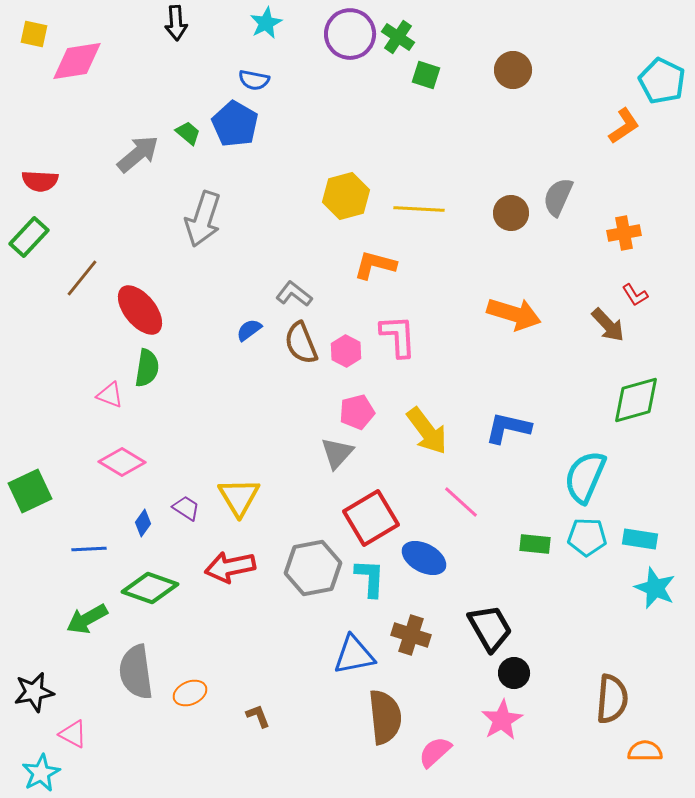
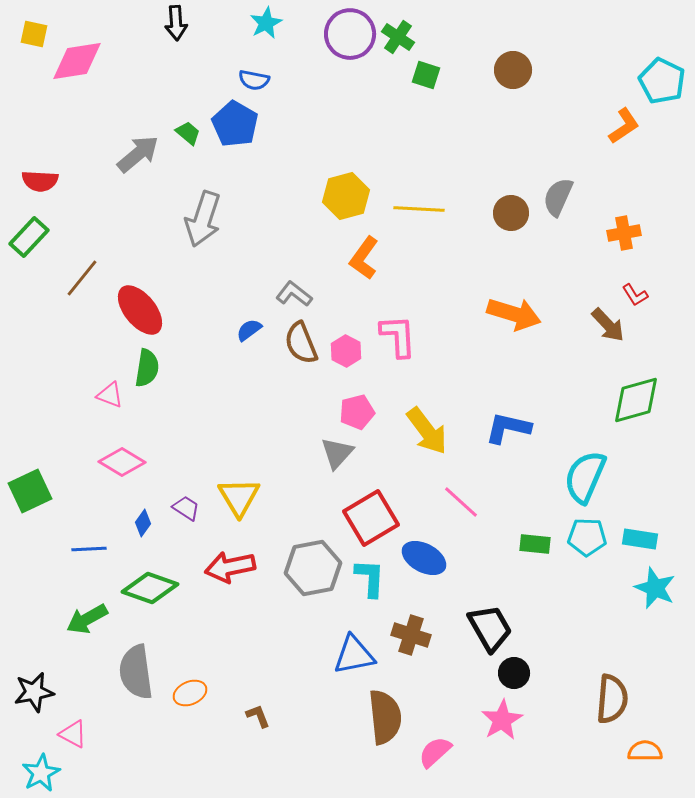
orange L-shape at (375, 265): moved 11 px left, 7 px up; rotated 69 degrees counterclockwise
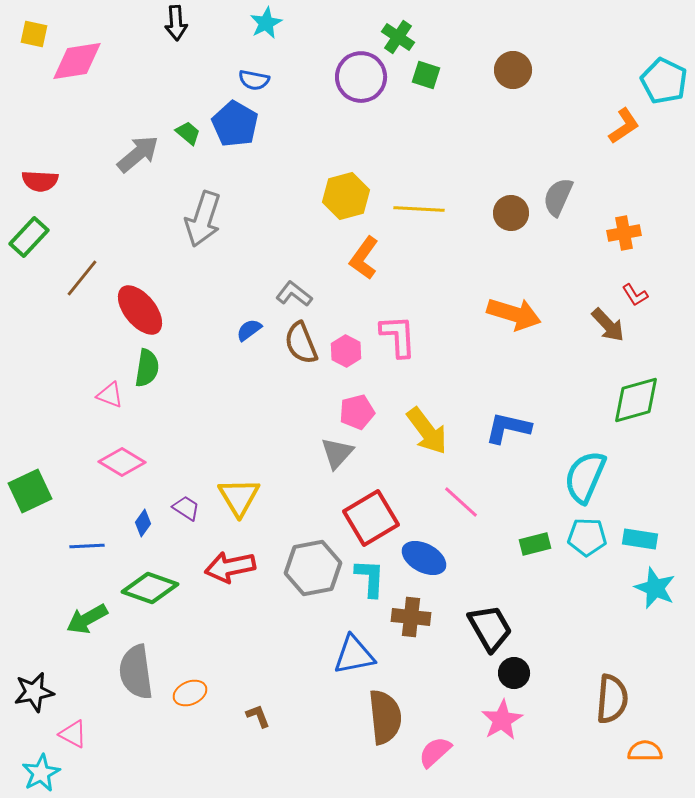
purple circle at (350, 34): moved 11 px right, 43 px down
cyan pentagon at (662, 81): moved 2 px right
green rectangle at (535, 544): rotated 20 degrees counterclockwise
blue line at (89, 549): moved 2 px left, 3 px up
brown cross at (411, 635): moved 18 px up; rotated 12 degrees counterclockwise
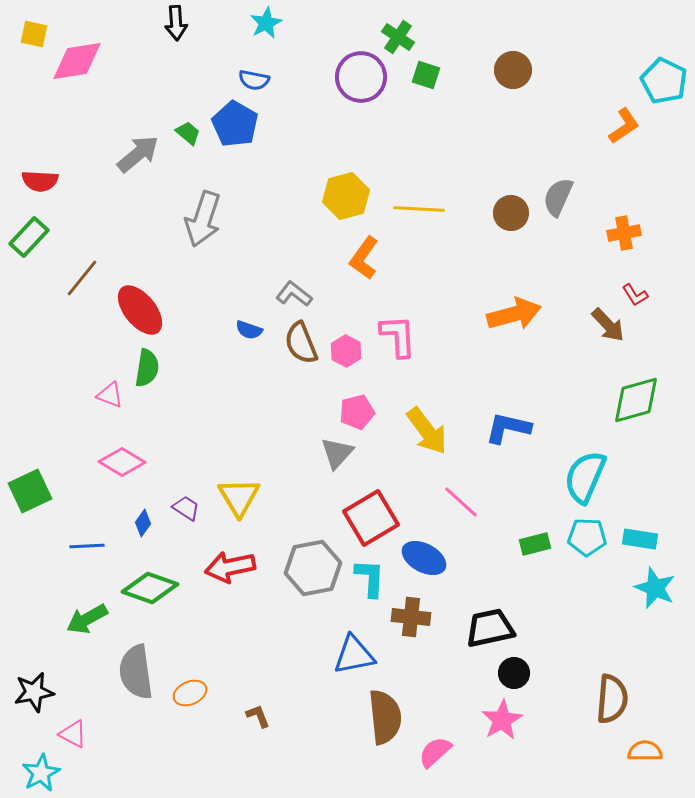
orange arrow at (514, 314): rotated 32 degrees counterclockwise
blue semicircle at (249, 330): rotated 124 degrees counterclockwise
black trapezoid at (490, 628): rotated 72 degrees counterclockwise
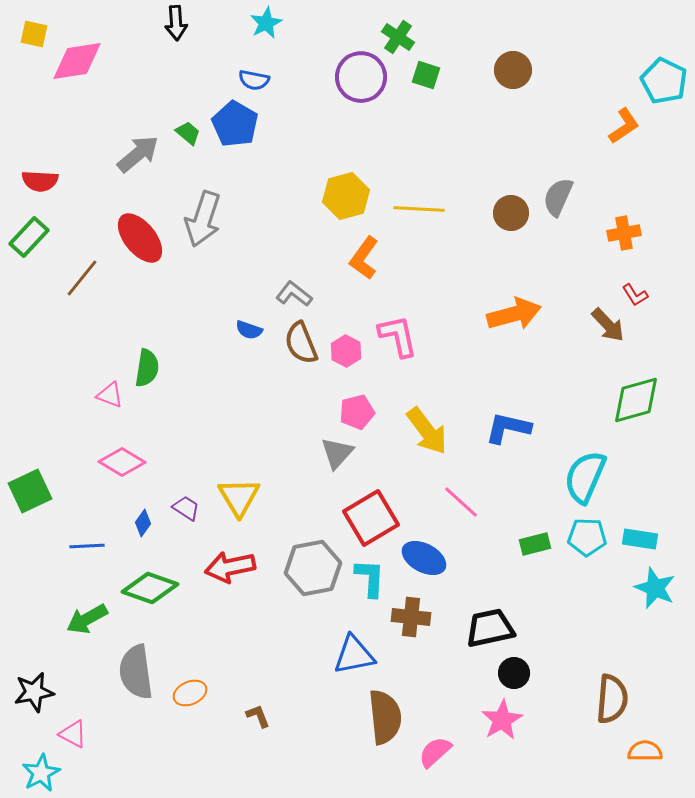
red ellipse at (140, 310): moved 72 px up
pink L-shape at (398, 336): rotated 9 degrees counterclockwise
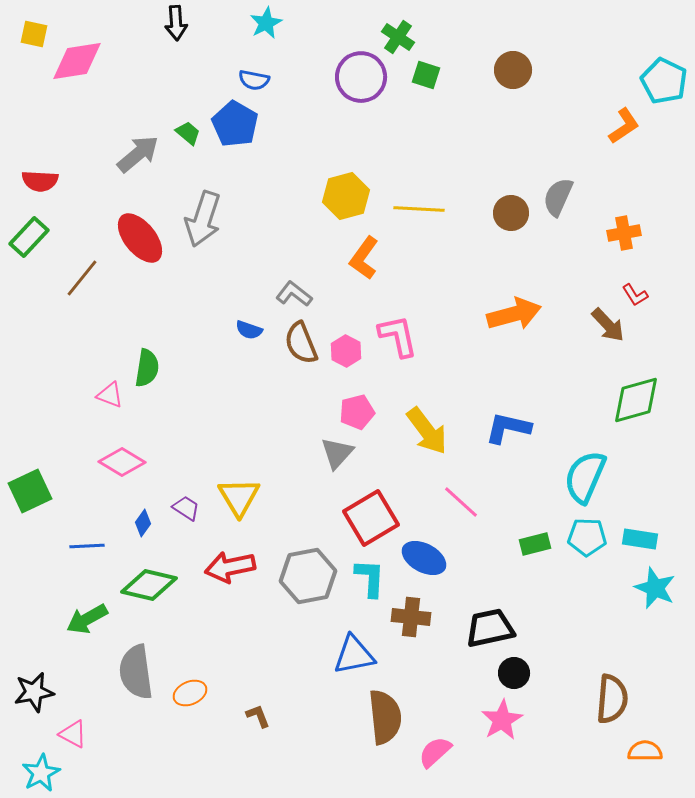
gray hexagon at (313, 568): moved 5 px left, 8 px down
green diamond at (150, 588): moved 1 px left, 3 px up; rotated 6 degrees counterclockwise
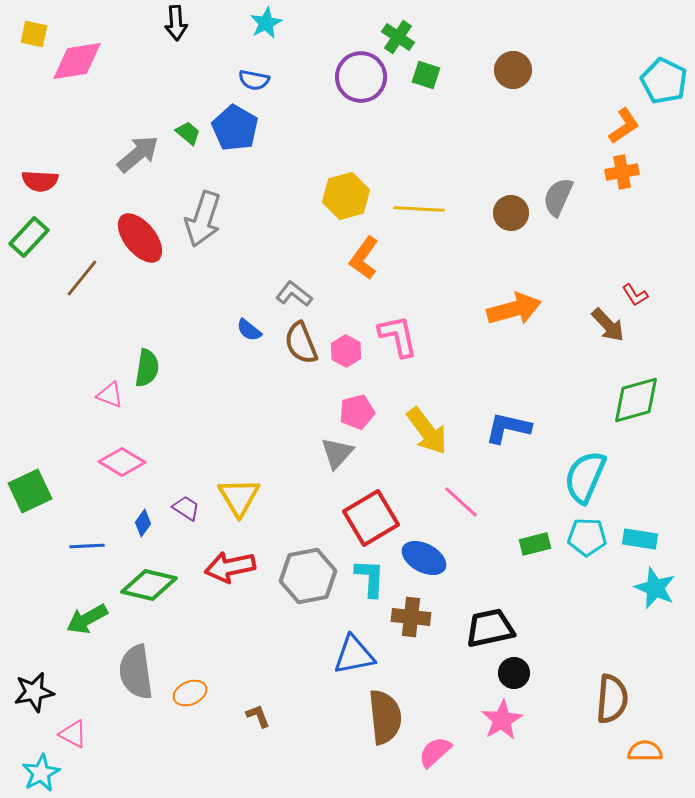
blue pentagon at (235, 124): moved 4 px down
orange cross at (624, 233): moved 2 px left, 61 px up
orange arrow at (514, 314): moved 5 px up
blue semicircle at (249, 330): rotated 20 degrees clockwise
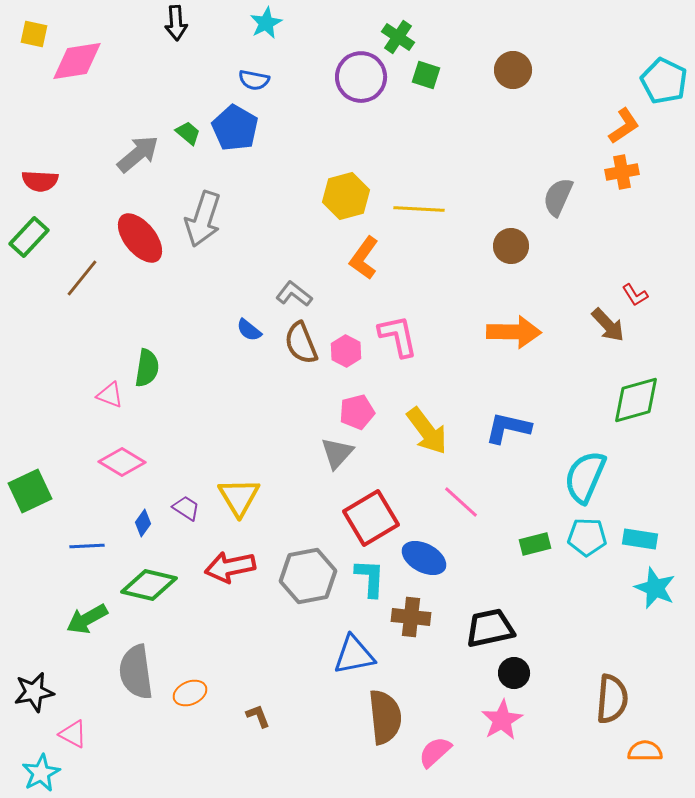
brown circle at (511, 213): moved 33 px down
orange arrow at (514, 309): moved 23 px down; rotated 16 degrees clockwise
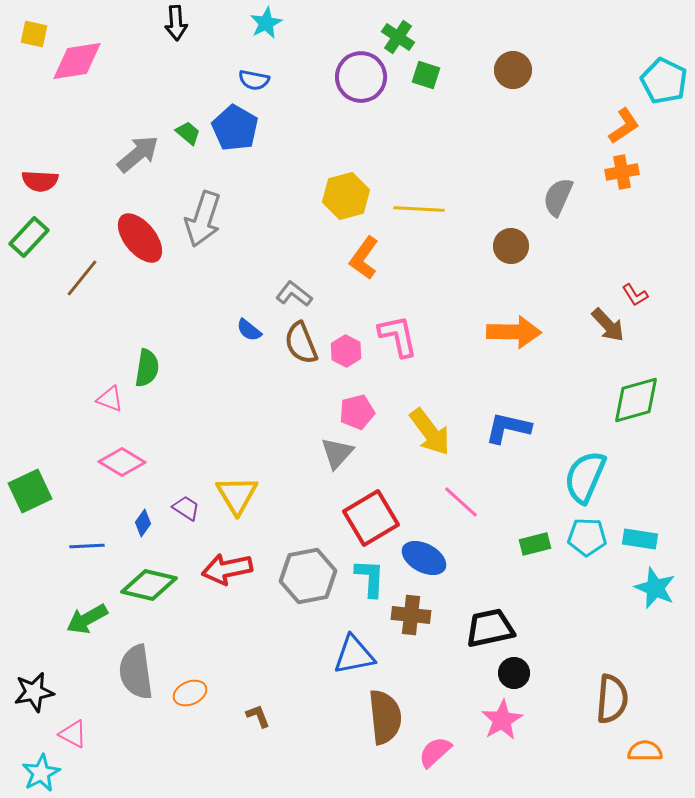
pink triangle at (110, 395): moved 4 px down
yellow arrow at (427, 431): moved 3 px right, 1 px down
yellow triangle at (239, 497): moved 2 px left, 2 px up
red arrow at (230, 567): moved 3 px left, 2 px down
brown cross at (411, 617): moved 2 px up
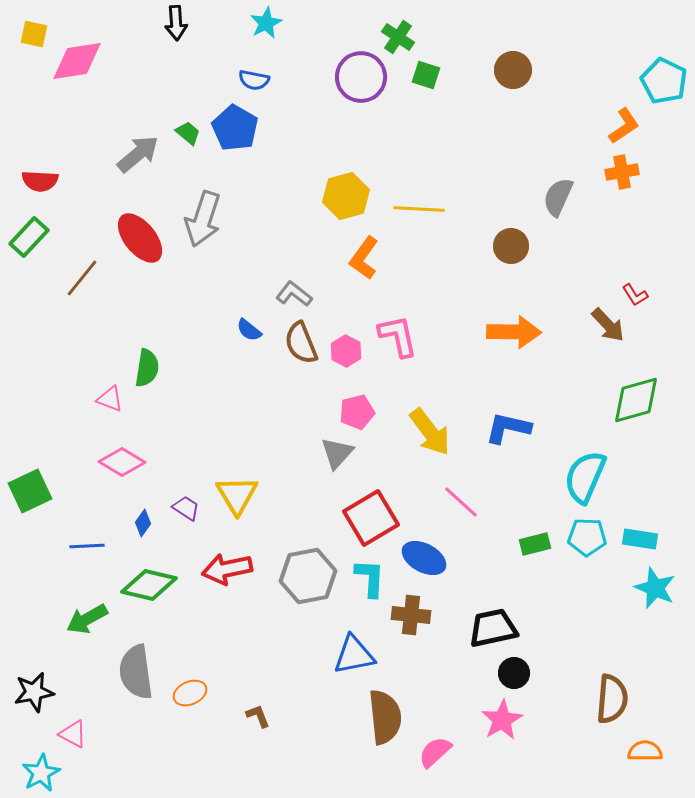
black trapezoid at (490, 628): moved 3 px right
